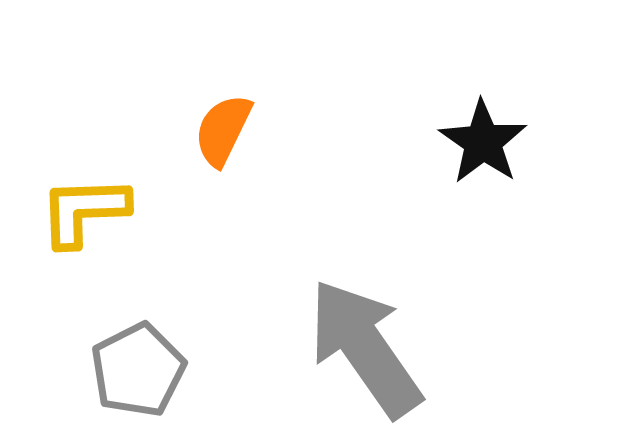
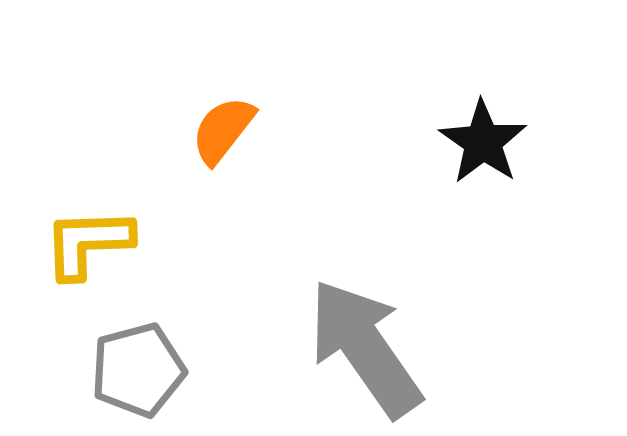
orange semicircle: rotated 12 degrees clockwise
yellow L-shape: moved 4 px right, 32 px down
gray pentagon: rotated 12 degrees clockwise
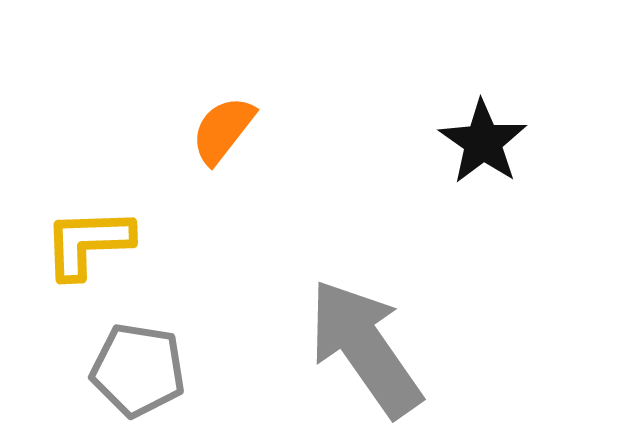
gray pentagon: rotated 24 degrees clockwise
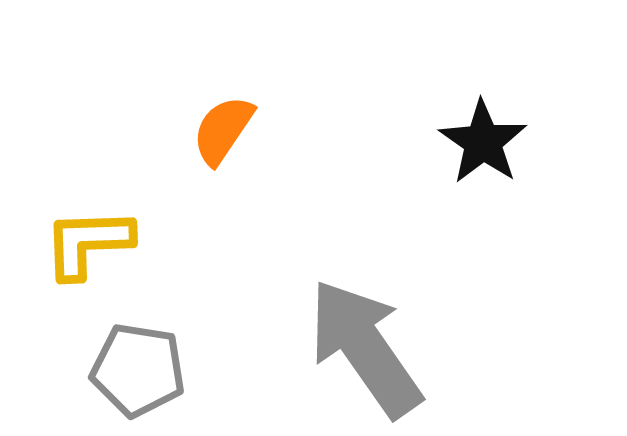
orange semicircle: rotated 4 degrees counterclockwise
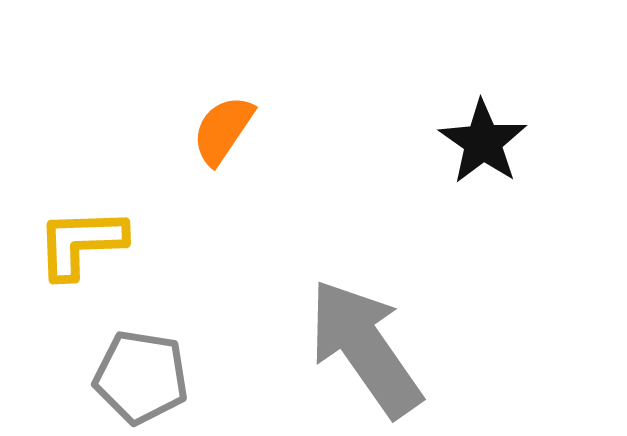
yellow L-shape: moved 7 px left
gray pentagon: moved 3 px right, 7 px down
